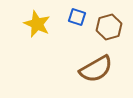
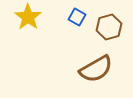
blue square: rotated 12 degrees clockwise
yellow star: moved 9 px left, 7 px up; rotated 12 degrees clockwise
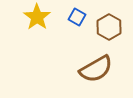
yellow star: moved 9 px right
brown hexagon: rotated 15 degrees counterclockwise
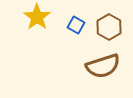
blue square: moved 1 px left, 8 px down
brown semicircle: moved 7 px right, 3 px up; rotated 12 degrees clockwise
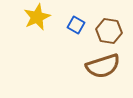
yellow star: rotated 12 degrees clockwise
brown hexagon: moved 4 px down; rotated 20 degrees counterclockwise
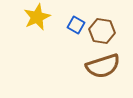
brown hexagon: moved 7 px left
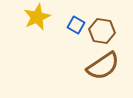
brown semicircle: rotated 16 degrees counterclockwise
